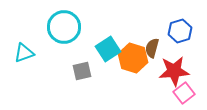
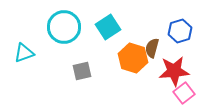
cyan square: moved 22 px up
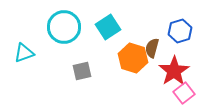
red star: rotated 28 degrees counterclockwise
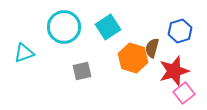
red star: rotated 16 degrees clockwise
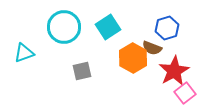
blue hexagon: moved 13 px left, 3 px up
brown semicircle: rotated 84 degrees counterclockwise
orange hexagon: rotated 12 degrees clockwise
red star: rotated 12 degrees counterclockwise
pink square: moved 1 px right
